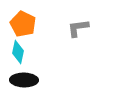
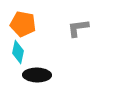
orange pentagon: rotated 15 degrees counterclockwise
black ellipse: moved 13 px right, 5 px up
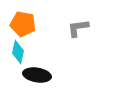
black ellipse: rotated 8 degrees clockwise
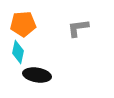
orange pentagon: rotated 15 degrees counterclockwise
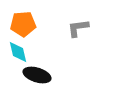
cyan diamond: rotated 25 degrees counterclockwise
black ellipse: rotated 8 degrees clockwise
